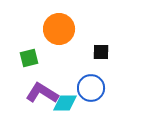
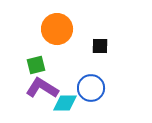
orange circle: moved 2 px left
black square: moved 1 px left, 6 px up
green square: moved 7 px right, 7 px down
purple L-shape: moved 5 px up
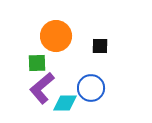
orange circle: moved 1 px left, 7 px down
green square: moved 1 px right, 2 px up; rotated 12 degrees clockwise
purple L-shape: rotated 72 degrees counterclockwise
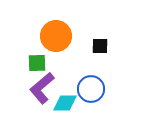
blue circle: moved 1 px down
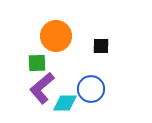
black square: moved 1 px right
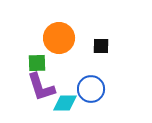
orange circle: moved 3 px right, 2 px down
purple L-shape: moved 1 px left, 1 px up; rotated 68 degrees counterclockwise
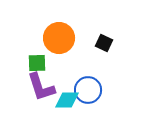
black square: moved 3 px right, 3 px up; rotated 24 degrees clockwise
blue circle: moved 3 px left, 1 px down
cyan diamond: moved 2 px right, 3 px up
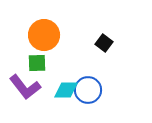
orange circle: moved 15 px left, 3 px up
black square: rotated 12 degrees clockwise
purple L-shape: moved 16 px left; rotated 20 degrees counterclockwise
cyan diamond: moved 1 px left, 10 px up
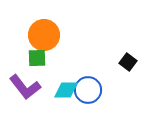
black square: moved 24 px right, 19 px down
green square: moved 5 px up
